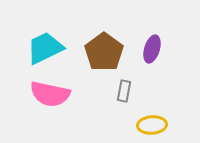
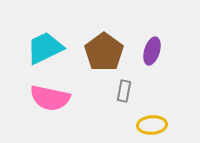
purple ellipse: moved 2 px down
pink semicircle: moved 4 px down
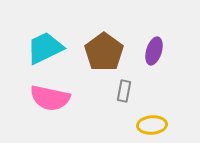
purple ellipse: moved 2 px right
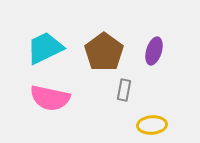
gray rectangle: moved 1 px up
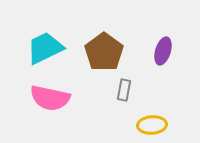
purple ellipse: moved 9 px right
